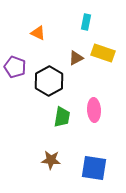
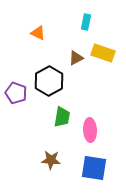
purple pentagon: moved 1 px right, 26 px down
pink ellipse: moved 4 px left, 20 px down
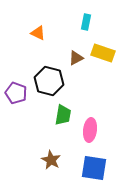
black hexagon: rotated 16 degrees counterclockwise
green trapezoid: moved 1 px right, 2 px up
pink ellipse: rotated 10 degrees clockwise
brown star: rotated 24 degrees clockwise
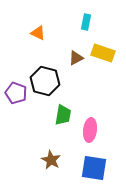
black hexagon: moved 4 px left
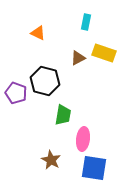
yellow rectangle: moved 1 px right
brown triangle: moved 2 px right
pink ellipse: moved 7 px left, 9 px down
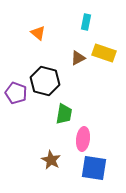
orange triangle: rotated 14 degrees clockwise
green trapezoid: moved 1 px right, 1 px up
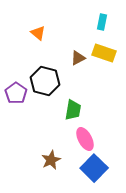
cyan rectangle: moved 16 px right
purple pentagon: rotated 15 degrees clockwise
green trapezoid: moved 9 px right, 4 px up
pink ellipse: moved 2 px right; rotated 35 degrees counterclockwise
brown star: rotated 18 degrees clockwise
blue square: rotated 36 degrees clockwise
